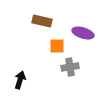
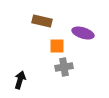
gray cross: moved 6 px left
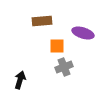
brown rectangle: rotated 18 degrees counterclockwise
gray cross: rotated 12 degrees counterclockwise
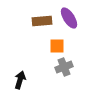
purple ellipse: moved 14 px left, 15 px up; rotated 40 degrees clockwise
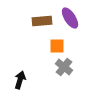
purple ellipse: moved 1 px right
gray cross: rotated 30 degrees counterclockwise
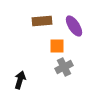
purple ellipse: moved 4 px right, 8 px down
gray cross: rotated 24 degrees clockwise
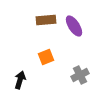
brown rectangle: moved 4 px right, 1 px up
orange square: moved 11 px left, 11 px down; rotated 21 degrees counterclockwise
gray cross: moved 16 px right, 8 px down
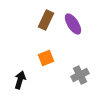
brown rectangle: rotated 60 degrees counterclockwise
purple ellipse: moved 1 px left, 2 px up
orange square: moved 1 px down
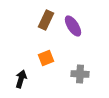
purple ellipse: moved 2 px down
gray cross: moved 1 px up; rotated 30 degrees clockwise
black arrow: moved 1 px right, 1 px up
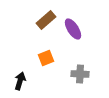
brown rectangle: rotated 24 degrees clockwise
purple ellipse: moved 3 px down
black arrow: moved 1 px left, 2 px down
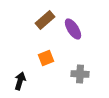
brown rectangle: moved 1 px left
